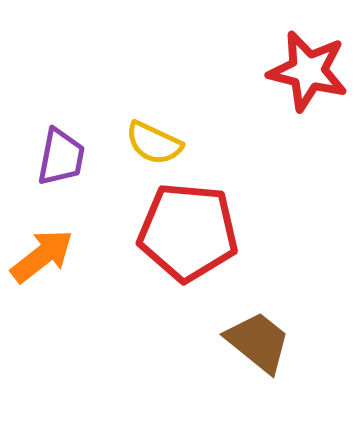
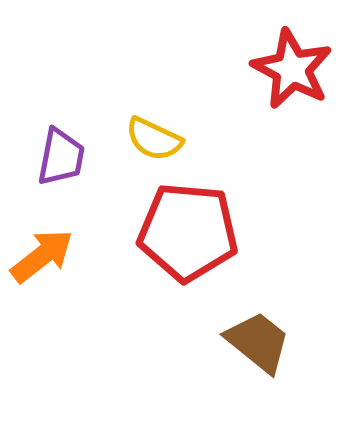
red star: moved 16 px left, 2 px up; rotated 14 degrees clockwise
yellow semicircle: moved 4 px up
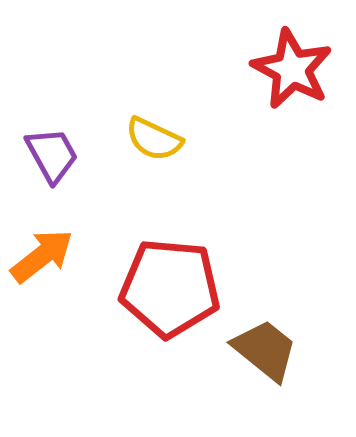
purple trapezoid: moved 9 px left, 2 px up; rotated 40 degrees counterclockwise
red pentagon: moved 18 px left, 56 px down
brown trapezoid: moved 7 px right, 8 px down
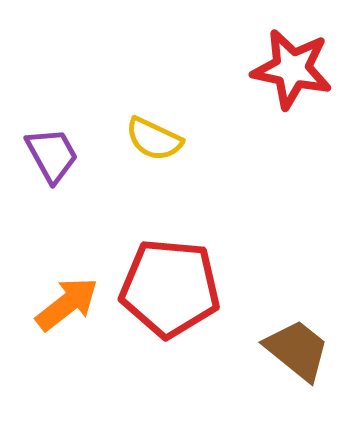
red star: rotated 16 degrees counterclockwise
orange arrow: moved 25 px right, 48 px down
brown trapezoid: moved 32 px right
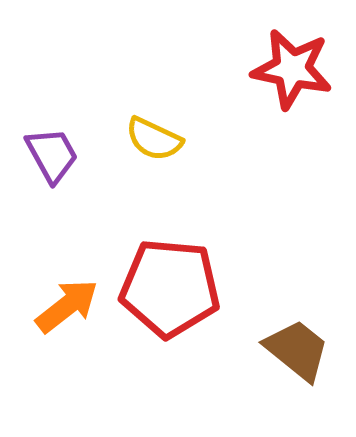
orange arrow: moved 2 px down
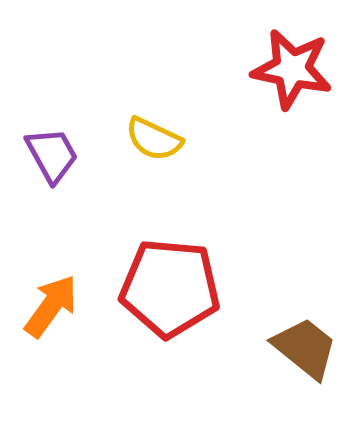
orange arrow: moved 16 px left; rotated 16 degrees counterclockwise
brown trapezoid: moved 8 px right, 2 px up
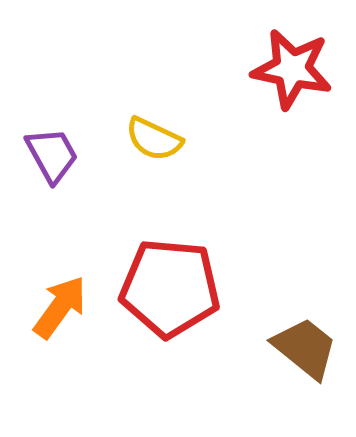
orange arrow: moved 9 px right, 1 px down
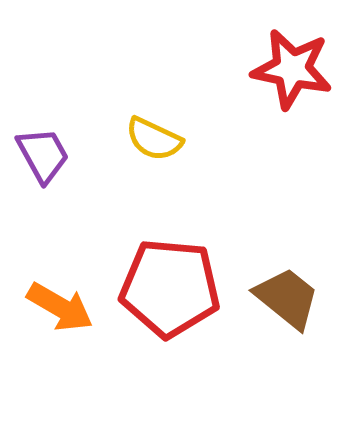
purple trapezoid: moved 9 px left
orange arrow: rotated 84 degrees clockwise
brown trapezoid: moved 18 px left, 50 px up
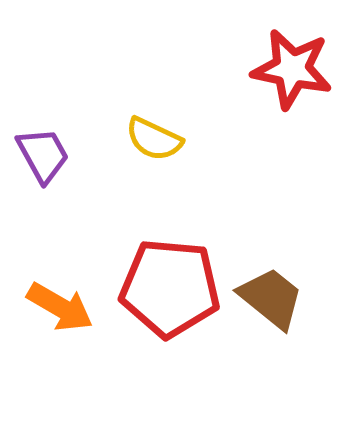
brown trapezoid: moved 16 px left
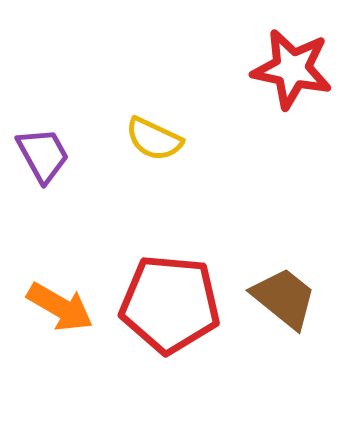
red pentagon: moved 16 px down
brown trapezoid: moved 13 px right
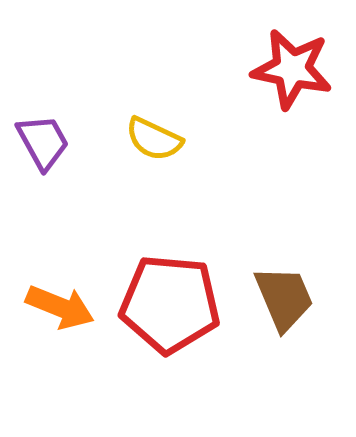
purple trapezoid: moved 13 px up
brown trapezoid: rotated 28 degrees clockwise
orange arrow: rotated 8 degrees counterclockwise
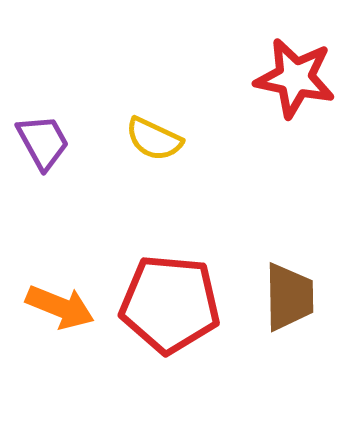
red star: moved 3 px right, 9 px down
brown trapezoid: moved 5 px right, 1 px up; rotated 22 degrees clockwise
